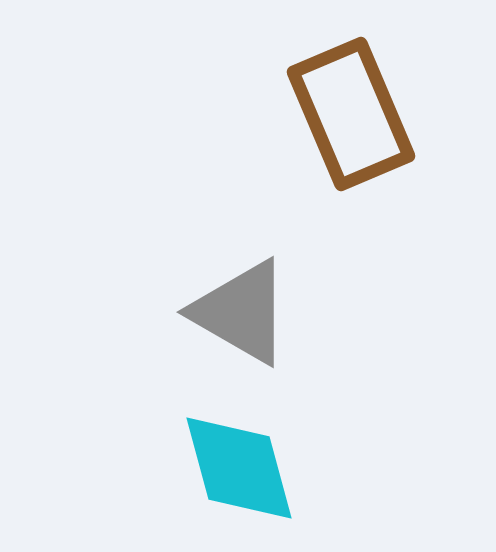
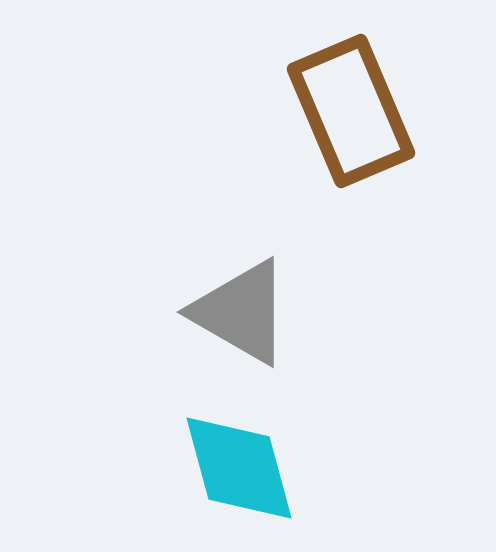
brown rectangle: moved 3 px up
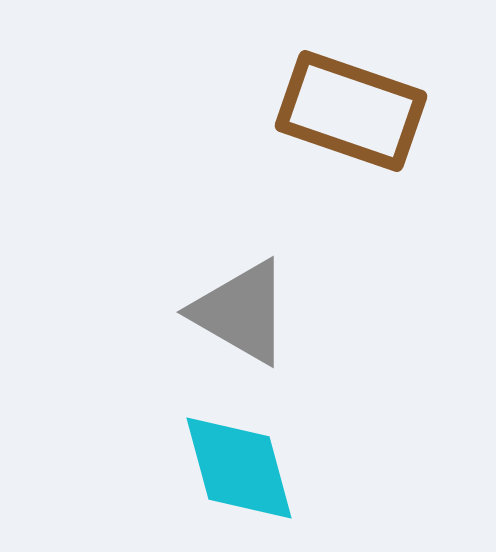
brown rectangle: rotated 48 degrees counterclockwise
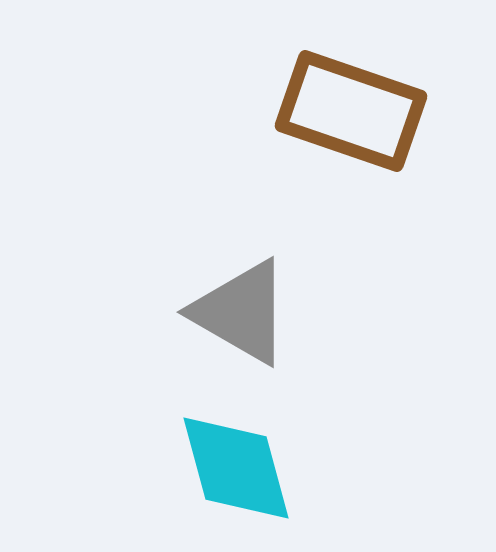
cyan diamond: moved 3 px left
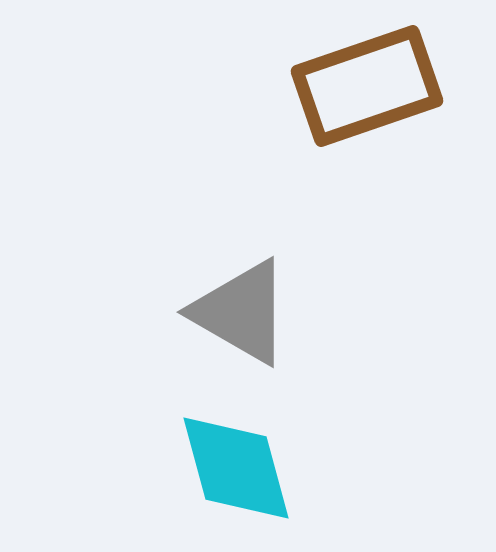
brown rectangle: moved 16 px right, 25 px up; rotated 38 degrees counterclockwise
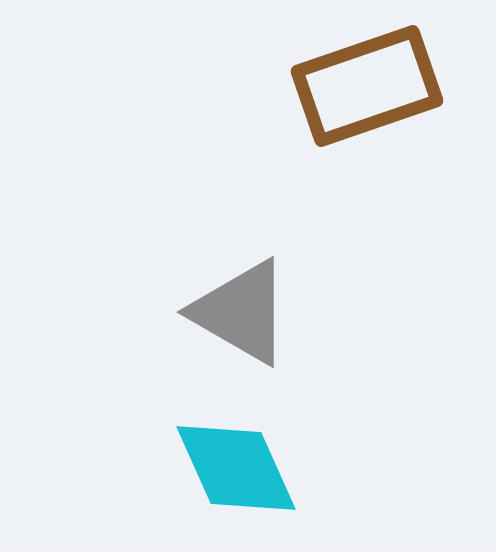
cyan diamond: rotated 9 degrees counterclockwise
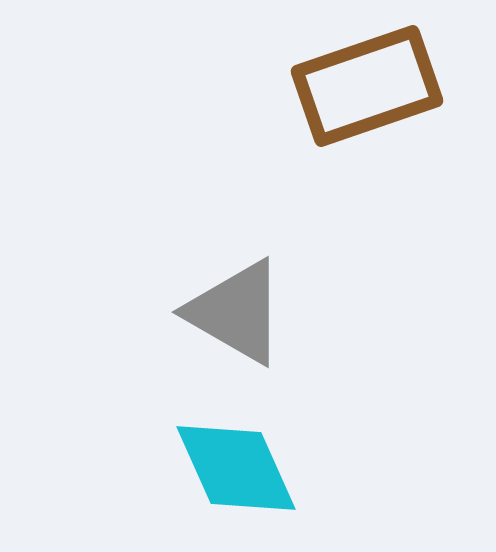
gray triangle: moved 5 px left
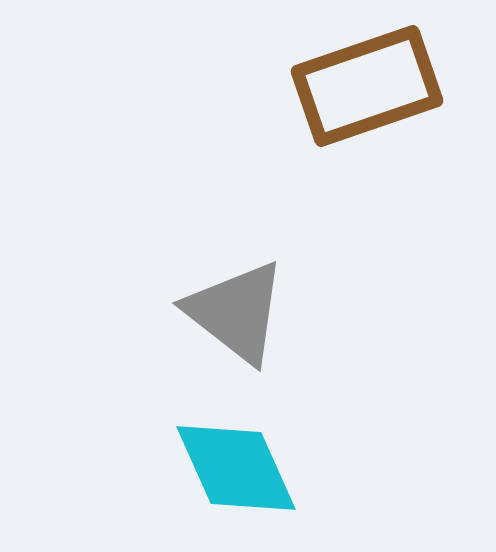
gray triangle: rotated 8 degrees clockwise
